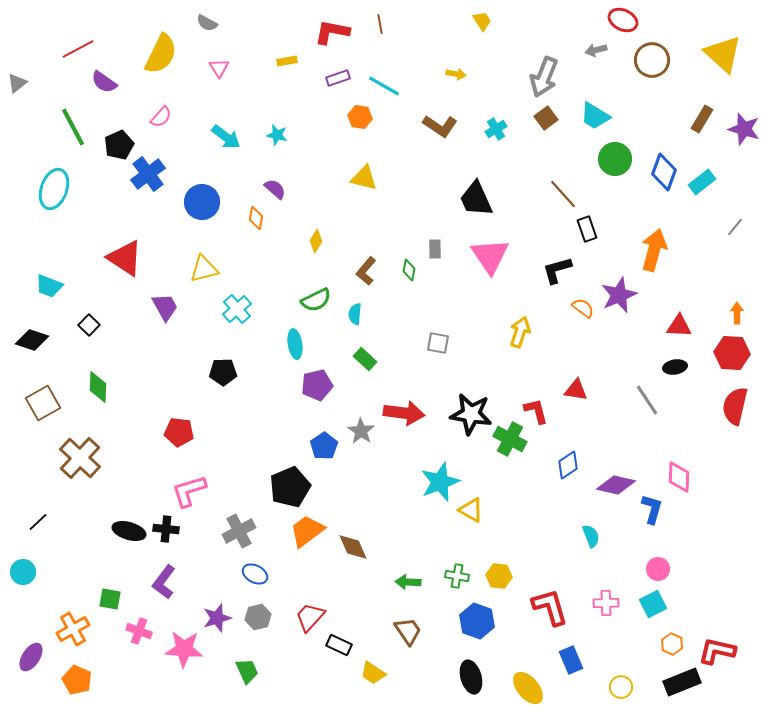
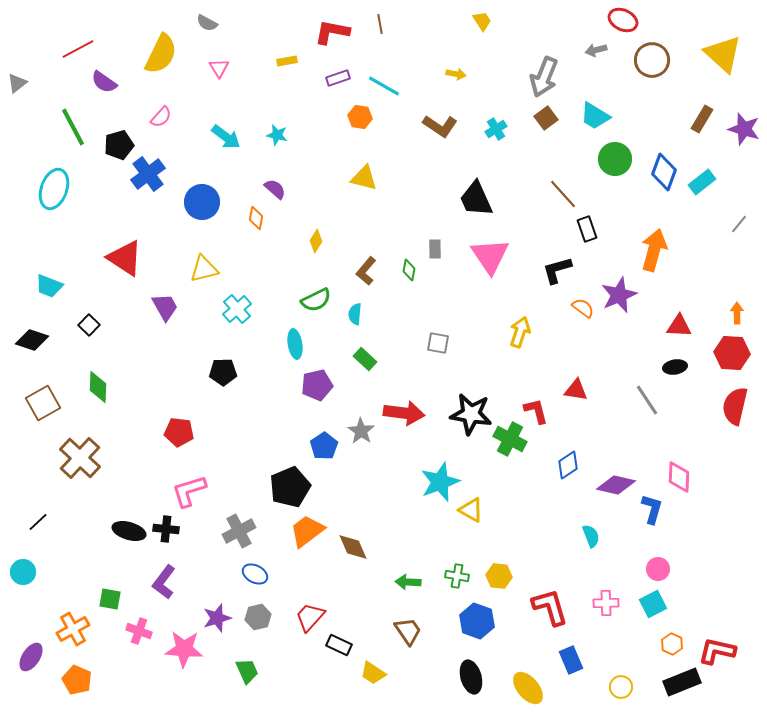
black pentagon at (119, 145): rotated 8 degrees clockwise
gray line at (735, 227): moved 4 px right, 3 px up
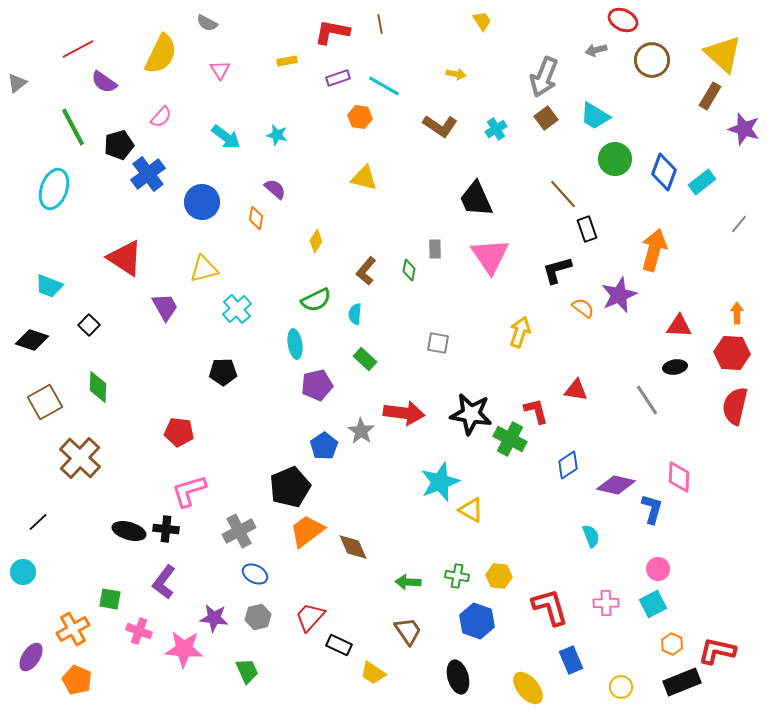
pink triangle at (219, 68): moved 1 px right, 2 px down
brown rectangle at (702, 119): moved 8 px right, 23 px up
brown square at (43, 403): moved 2 px right, 1 px up
purple star at (217, 618): moved 3 px left; rotated 24 degrees clockwise
black ellipse at (471, 677): moved 13 px left
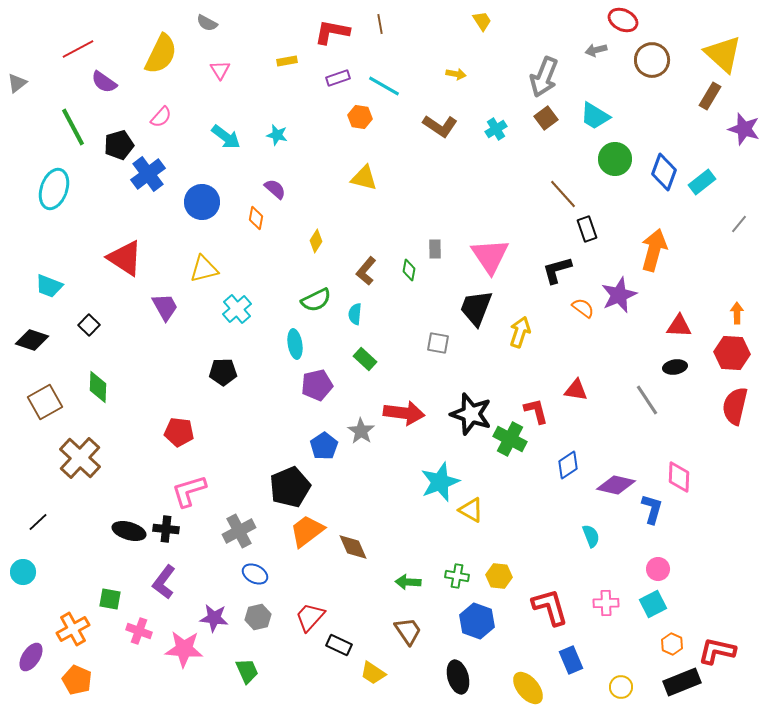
black trapezoid at (476, 199): moved 109 px down; rotated 45 degrees clockwise
black star at (471, 414): rotated 9 degrees clockwise
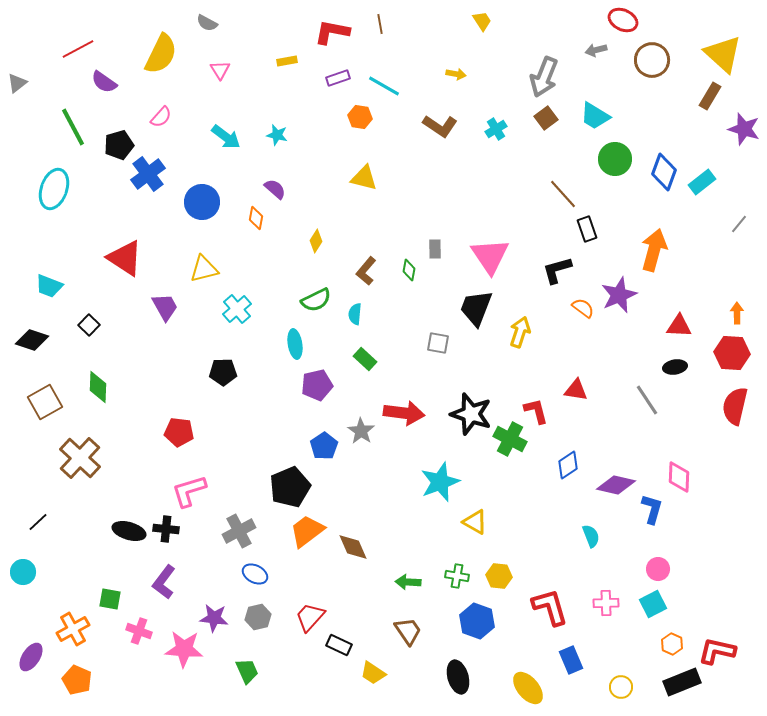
yellow triangle at (471, 510): moved 4 px right, 12 px down
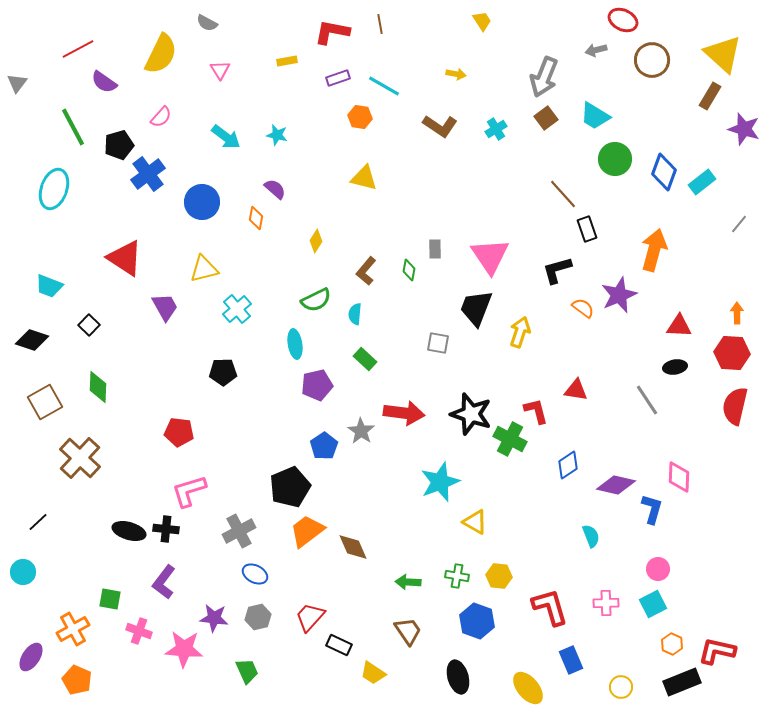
gray triangle at (17, 83): rotated 15 degrees counterclockwise
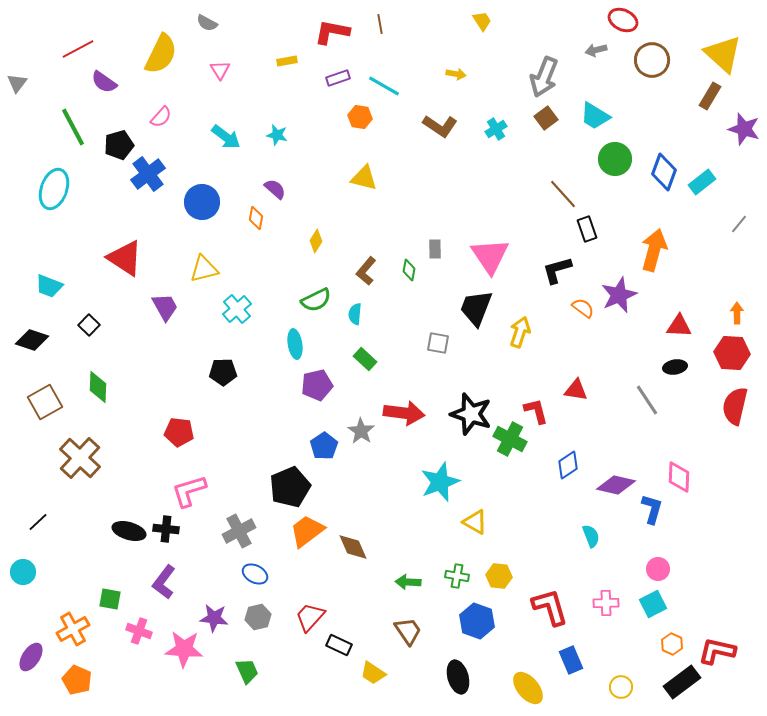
black rectangle at (682, 682): rotated 15 degrees counterclockwise
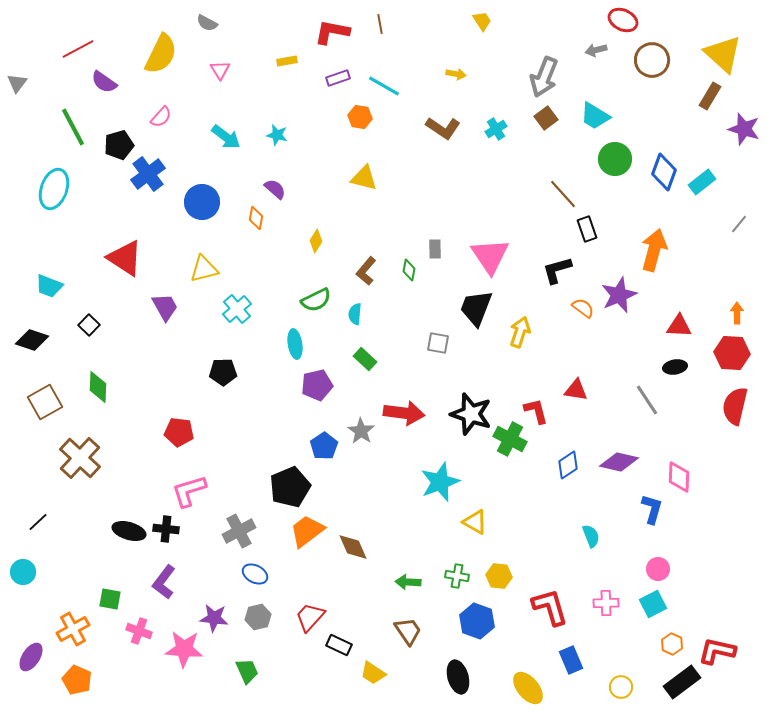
brown L-shape at (440, 126): moved 3 px right, 2 px down
purple diamond at (616, 485): moved 3 px right, 23 px up
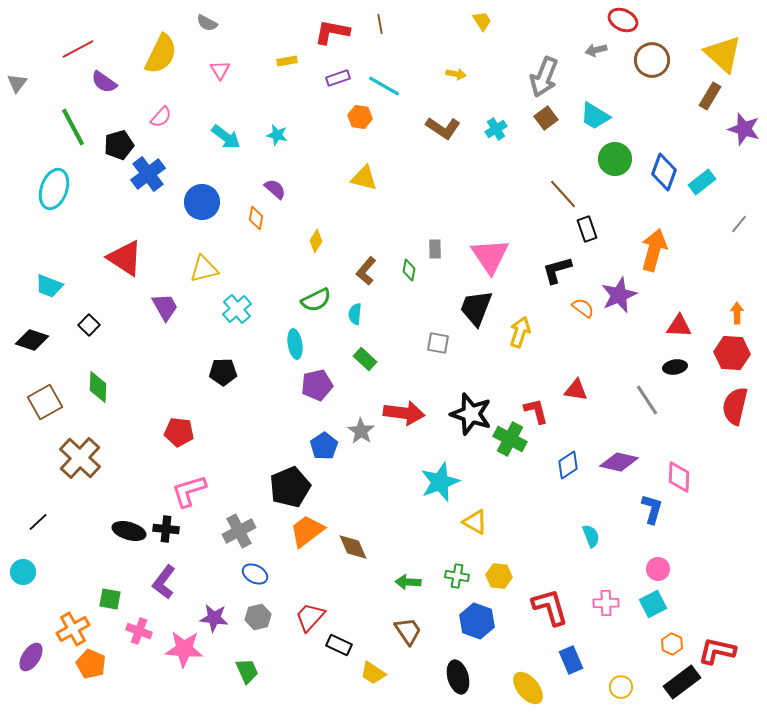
orange pentagon at (77, 680): moved 14 px right, 16 px up
